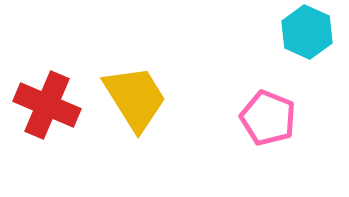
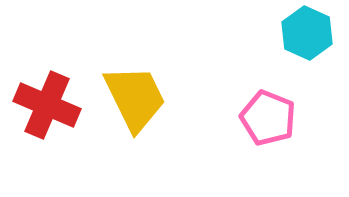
cyan hexagon: moved 1 px down
yellow trapezoid: rotated 6 degrees clockwise
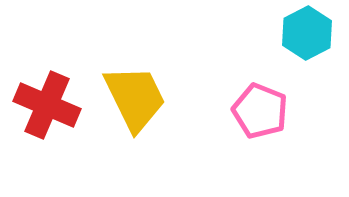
cyan hexagon: rotated 9 degrees clockwise
pink pentagon: moved 8 px left, 7 px up
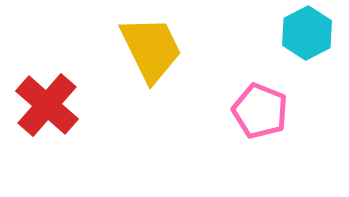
yellow trapezoid: moved 16 px right, 49 px up
red cross: rotated 18 degrees clockwise
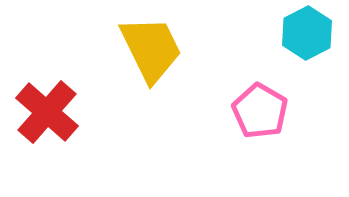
red cross: moved 7 px down
pink pentagon: rotated 8 degrees clockwise
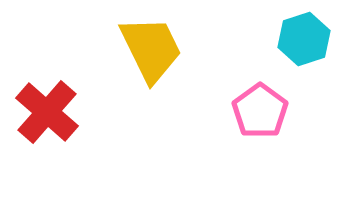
cyan hexagon: moved 3 px left, 6 px down; rotated 9 degrees clockwise
pink pentagon: rotated 6 degrees clockwise
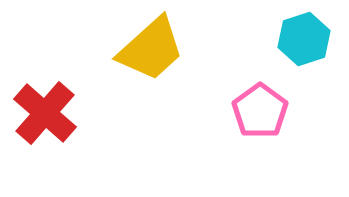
yellow trapezoid: rotated 74 degrees clockwise
red cross: moved 2 px left, 1 px down
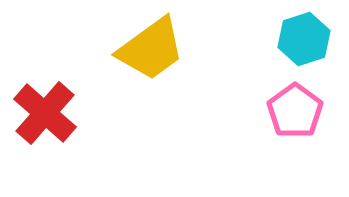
yellow trapezoid: rotated 6 degrees clockwise
pink pentagon: moved 35 px right
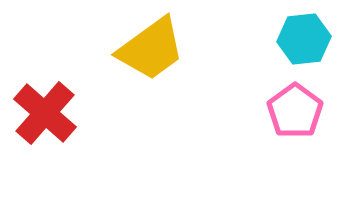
cyan hexagon: rotated 12 degrees clockwise
